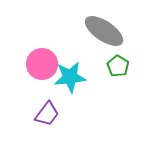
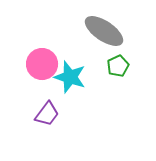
green pentagon: rotated 15 degrees clockwise
cyan star: rotated 24 degrees clockwise
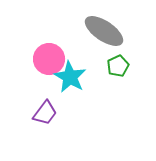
pink circle: moved 7 px right, 5 px up
cyan star: rotated 12 degrees clockwise
purple trapezoid: moved 2 px left, 1 px up
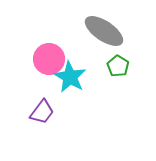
green pentagon: rotated 15 degrees counterclockwise
purple trapezoid: moved 3 px left, 1 px up
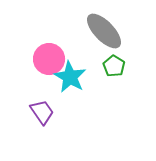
gray ellipse: rotated 12 degrees clockwise
green pentagon: moved 4 px left
purple trapezoid: rotated 72 degrees counterclockwise
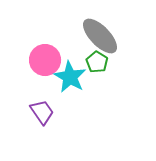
gray ellipse: moved 4 px left, 5 px down
pink circle: moved 4 px left, 1 px down
green pentagon: moved 17 px left, 4 px up
